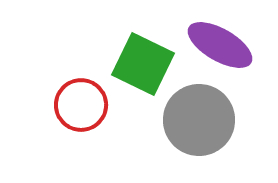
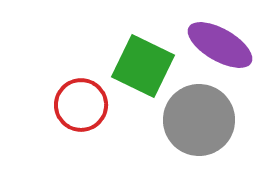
green square: moved 2 px down
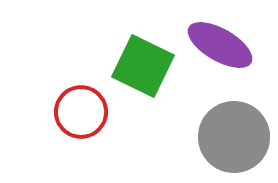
red circle: moved 7 px down
gray circle: moved 35 px right, 17 px down
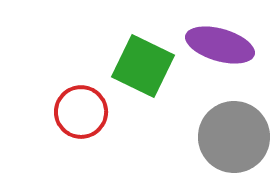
purple ellipse: rotated 14 degrees counterclockwise
